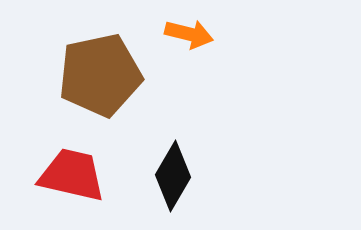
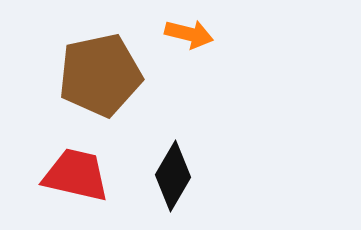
red trapezoid: moved 4 px right
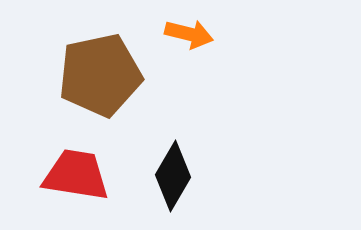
red trapezoid: rotated 4 degrees counterclockwise
